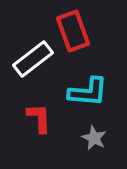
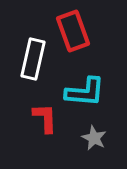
white rectangle: rotated 39 degrees counterclockwise
cyan L-shape: moved 3 px left
red L-shape: moved 6 px right
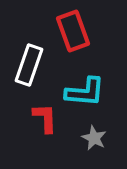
white rectangle: moved 4 px left, 6 px down; rotated 6 degrees clockwise
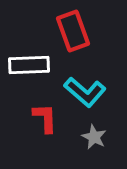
white rectangle: rotated 69 degrees clockwise
cyan L-shape: rotated 36 degrees clockwise
gray star: moved 1 px up
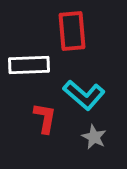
red rectangle: moved 1 px left; rotated 15 degrees clockwise
cyan L-shape: moved 1 px left, 3 px down
red L-shape: rotated 12 degrees clockwise
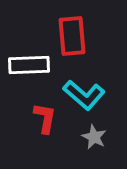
red rectangle: moved 5 px down
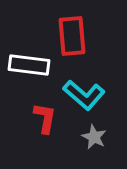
white rectangle: rotated 9 degrees clockwise
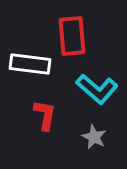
white rectangle: moved 1 px right, 1 px up
cyan L-shape: moved 13 px right, 6 px up
red L-shape: moved 3 px up
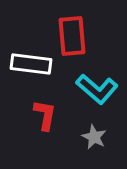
white rectangle: moved 1 px right
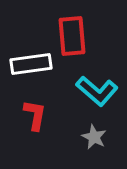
white rectangle: rotated 15 degrees counterclockwise
cyan L-shape: moved 2 px down
red L-shape: moved 10 px left
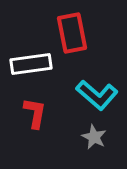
red rectangle: moved 3 px up; rotated 6 degrees counterclockwise
cyan L-shape: moved 4 px down
red L-shape: moved 2 px up
